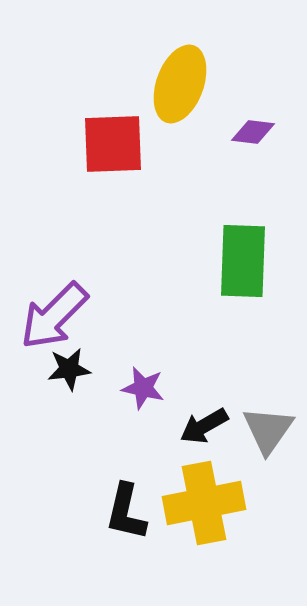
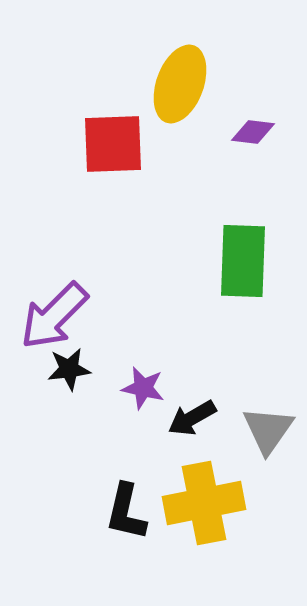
black arrow: moved 12 px left, 8 px up
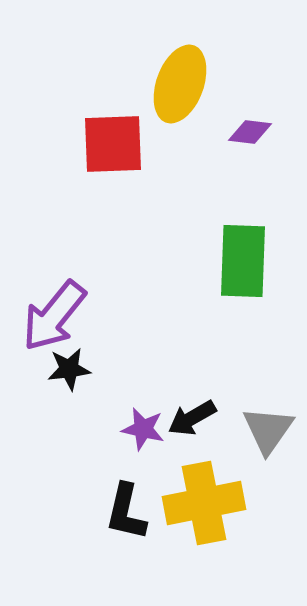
purple diamond: moved 3 px left
purple arrow: rotated 6 degrees counterclockwise
purple star: moved 41 px down
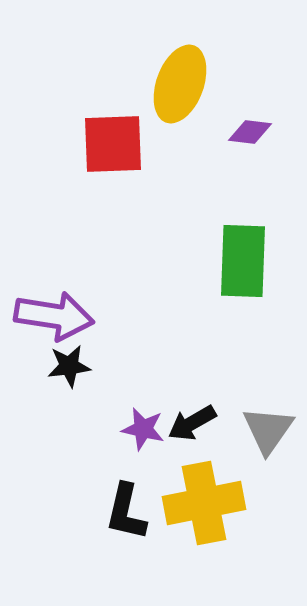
purple arrow: rotated 120 degrees counterclockwise
black star: moved 3 px up
black arrow: moved 5 px down
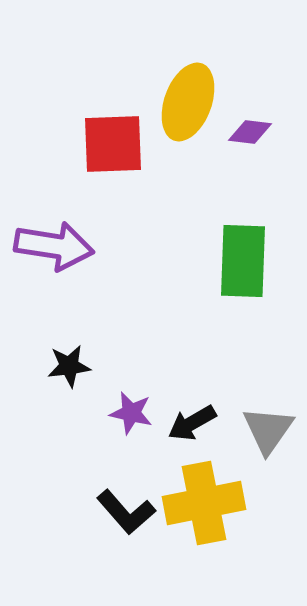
yellow ellipse: moved 8 px right, 18 px down
purple arrow: moved 70 px up
purple star: moved 12 px left, 16 px up
black L-shape: rotated 54 degrees counterclockwise
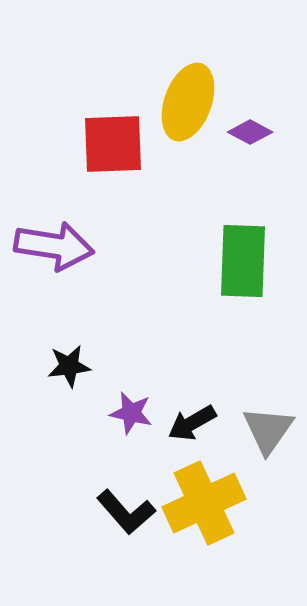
purple diamond: rotated 21 degrees clockwise
yellow cross: rotated 14 degrees counterclockwise
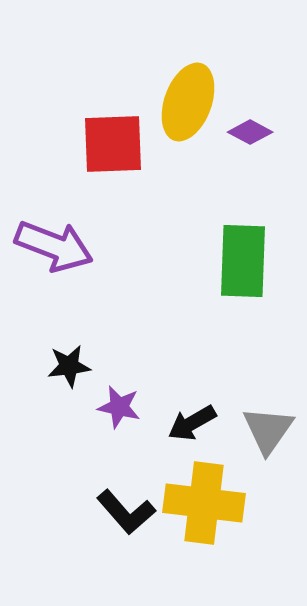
purple arrow: rotated 12 degrees clockwise
purple star: moved 12 px left, 6 px up
yellow cross: rotated 32 degrees clockwise
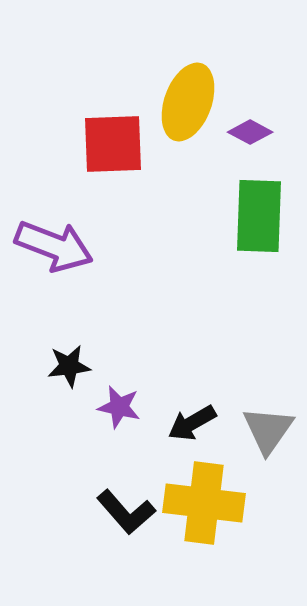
green rectangle: moved 16 px right, 45 px up
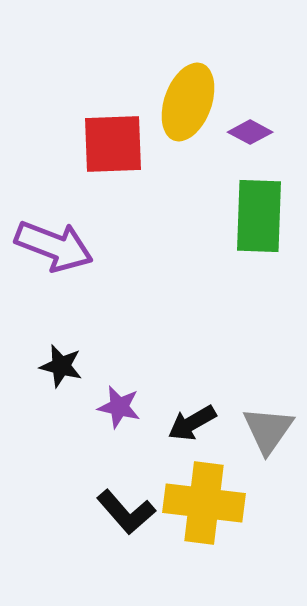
black star: moved 8 px left; rotated 21 degrees clockwise
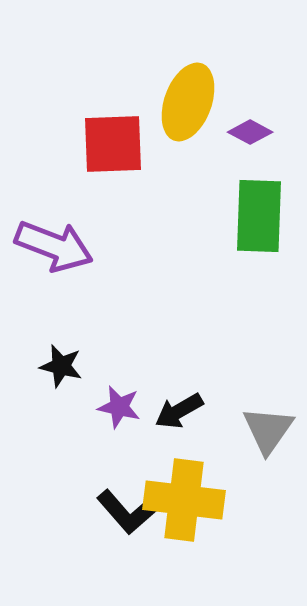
black arrow: moved 13 px left, 12 px up
yellow cross: moved 20 px left, 3 px up
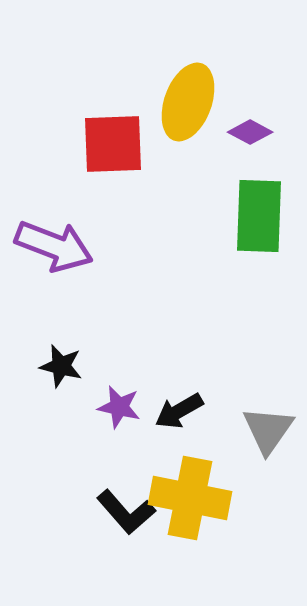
yellow cross: moved 6 px right, 2 px up; rotated 4 degrees clockwise
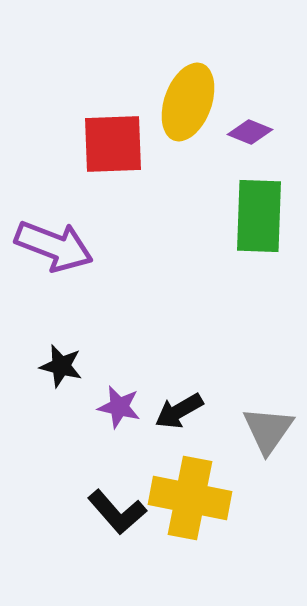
purple diamond: rotated 6 degrees counterclockwise
black L-shape: moved 9 px left
